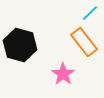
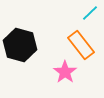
orange rectangle: moved 3 px left, 3 px down
pink star: moved 2 px right, 2 px up
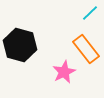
orange rectangle: moved 5 px right, 4 px down
pink star: moved 1 px left; rotated 10 degrees clockwise
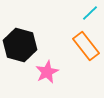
orange rectangle: moved 3 px up
pink star: moved 17 px left
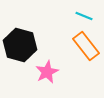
cyan line: moved 6 px left, 3 px down; rotated 66 degrees clockwise
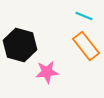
pink star: rotated 20 degrees clockwise
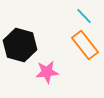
cyan line: rotated 24 degrees clockwise
orange rectangle: moved 1 px left, 1 px up
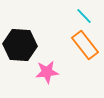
black hexagon: rotated 12 degrees counterclockwise
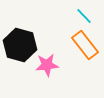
black hexagon: rotated 12 degrees clockwise
pink star: moved 7 px up
